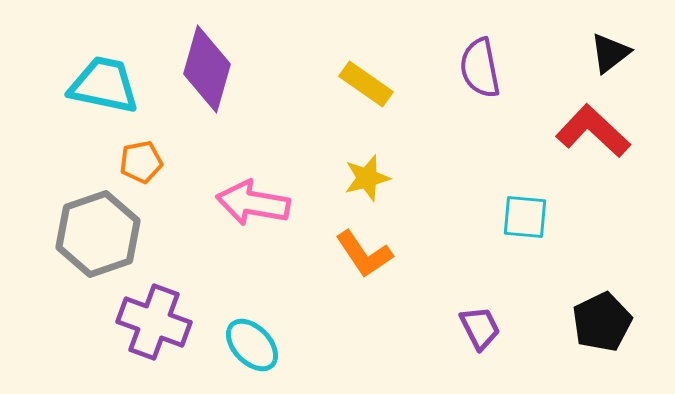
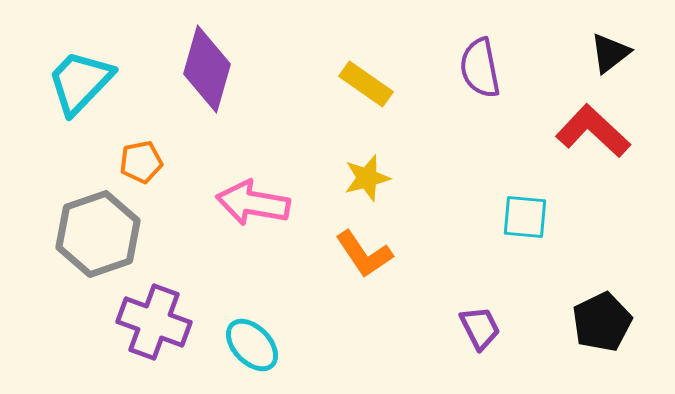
cyan trapezoid: moved 24 px left, 3 px up; rotated 58 degrees counterclockwise
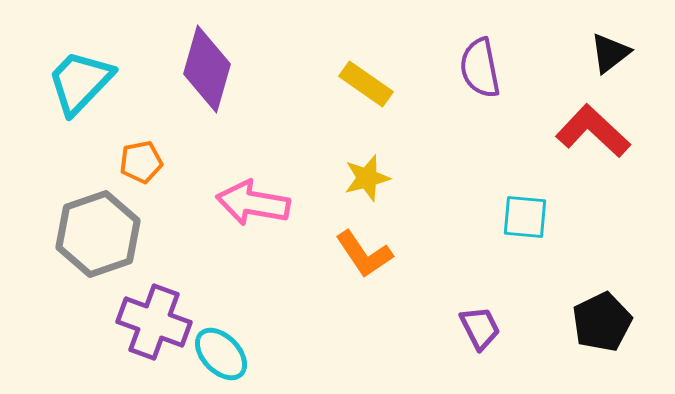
cyan ellipse: moved 31 px left, 9 px down
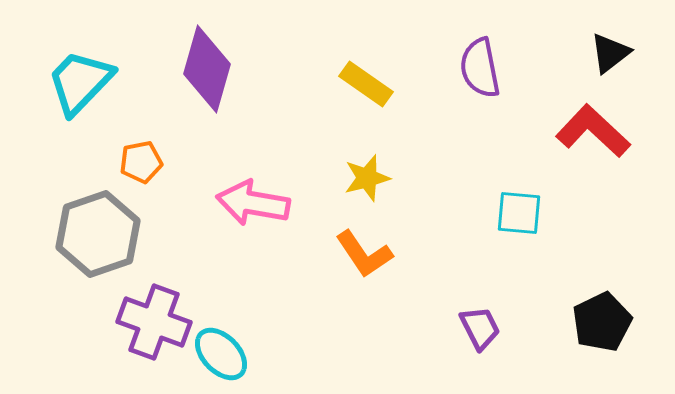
cyan square: moved 6 px left, 4 px up
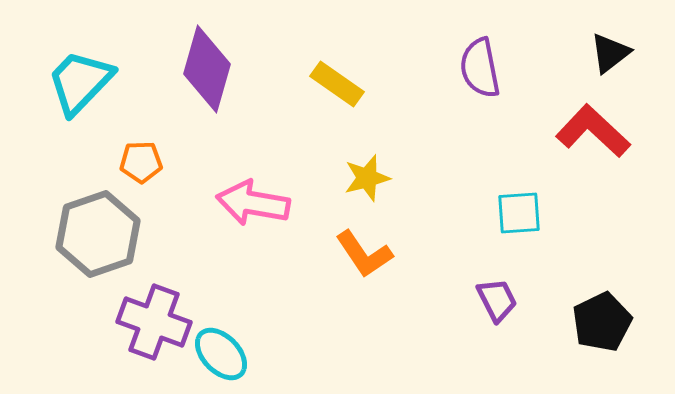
yellow rectangle: moved 29 px left
orange pentagon: rotated 9 degrees clockwise
cyan square: rotated 9 degrees counterclockwise
purple trapezoid: moved 17 px right, 28 px up
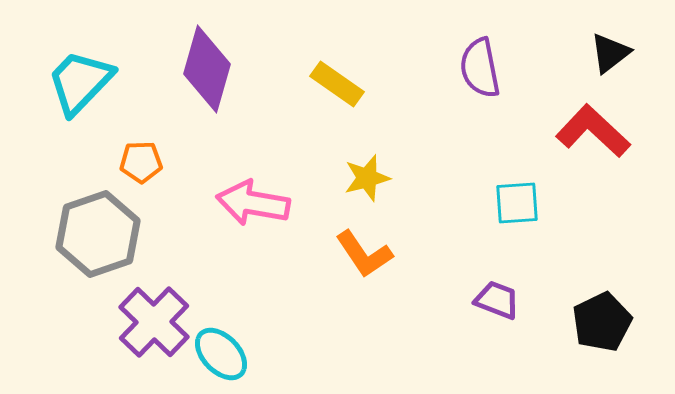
cyan square: moved 2 px left, 10 px up
purple trapezoid: rotated 42 degrees counterclockwise
purple cross: rotated 24 degrees clockwise
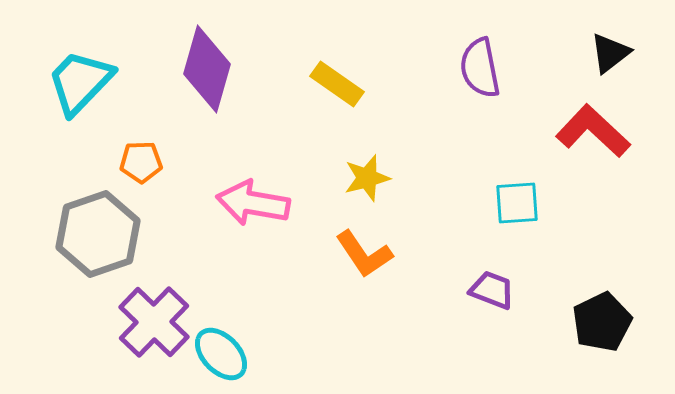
purple trapezoid: moved 5 px left, 10 px up
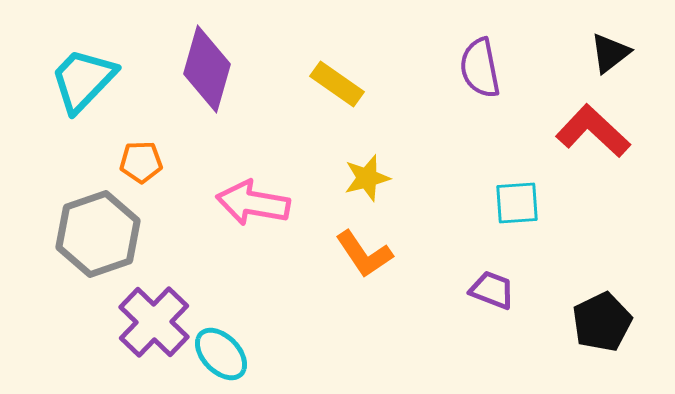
cyan trapezoid: moved 3 px right, 2 px up
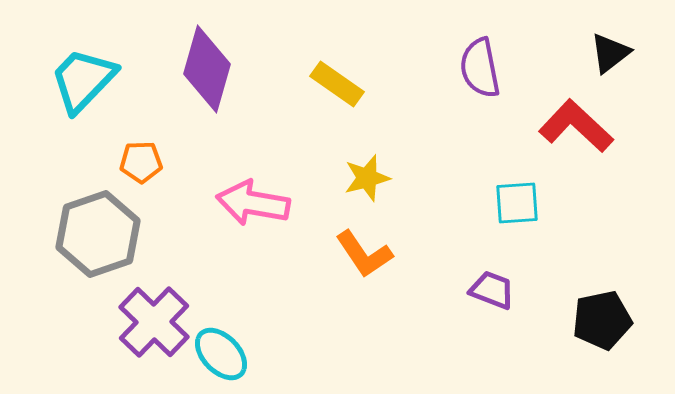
red L-shape: moved 17 px left, 5 px up
black pentagon: moved 2 px up; rotated 14 degrees clockwise
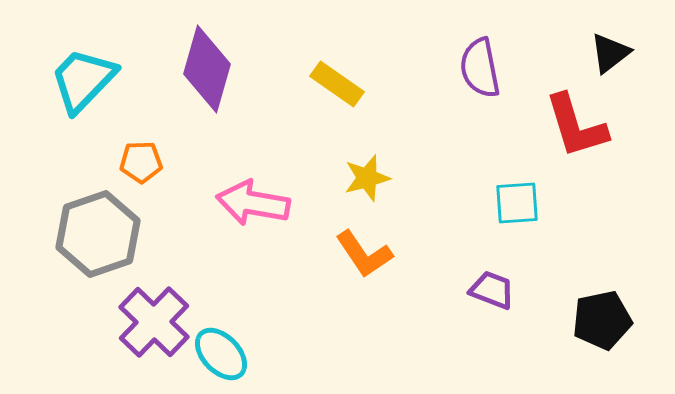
red L-shape: rotated 150 degrees counterclockwise
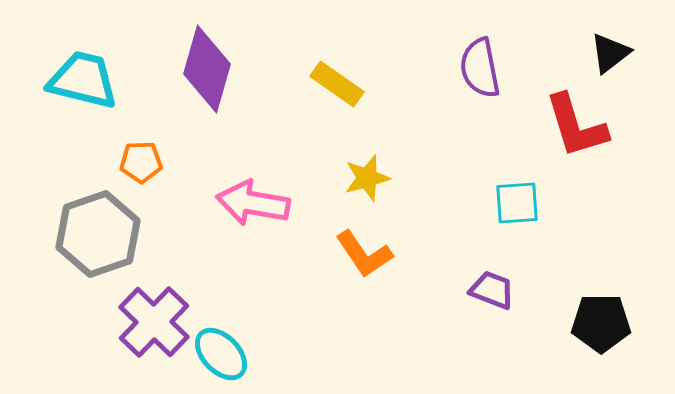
cyan trapezoid: rotated 60 degrees clockwise
black pentagon: moved 1 px left, 3 px down; rotated 12 degrees clockwise
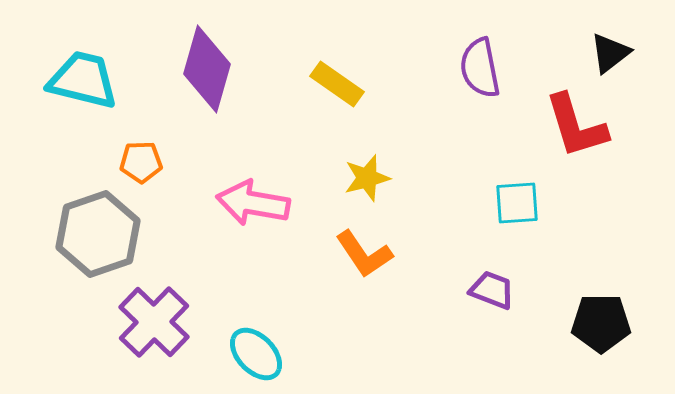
cyan ellipse: moved 35 px right
